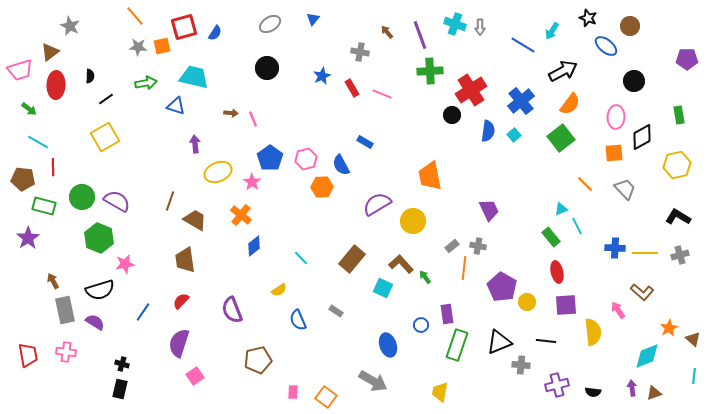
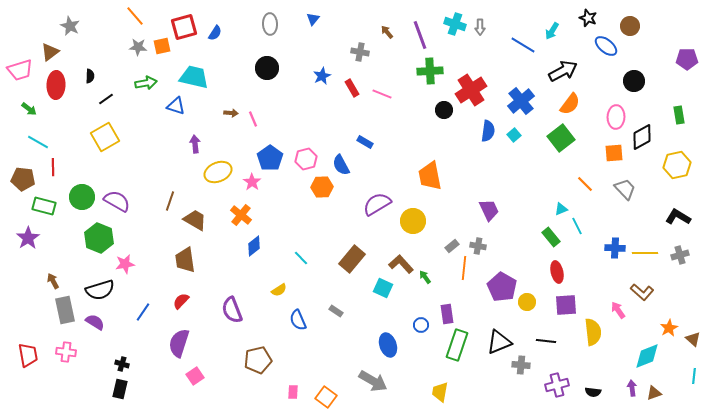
gray ellipse at (270, 24): rotated 60 degrees counterclockwise
black circle at (452, 115): moved 8 px left, 5 px up
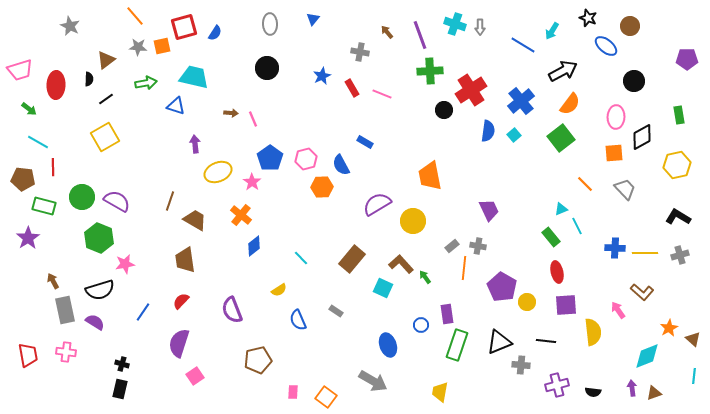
brown triangle at (50, 52): moved 56 px right, 8 px down
black semicircle at (90, 76): moved 1 px left, 3 px down
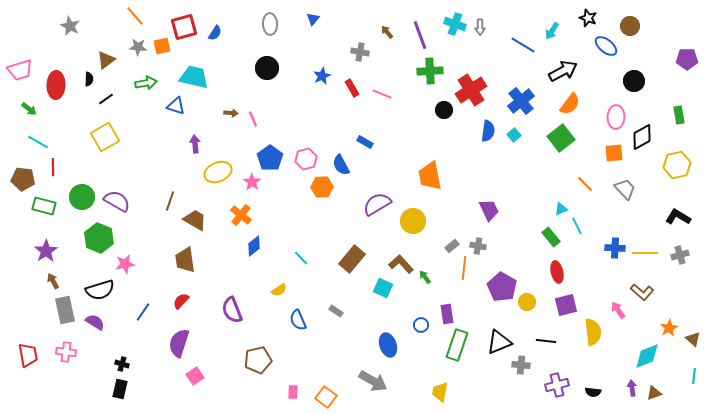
purple star at (28, 238): moved 18 px right, 13 px down
purple square at (566, 305): rotated 10 degrees counterclockwise
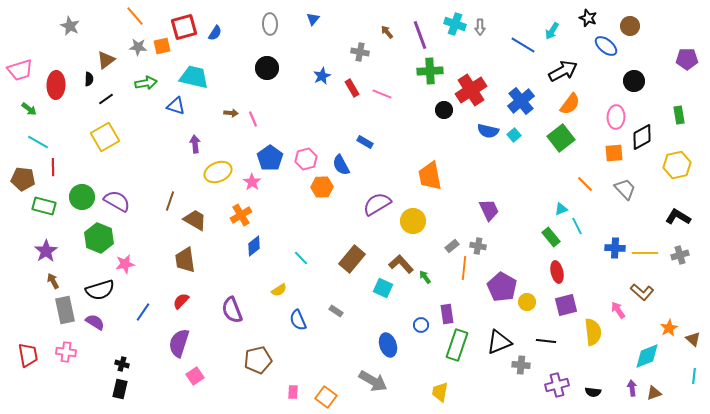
blue semicircle at (488, 131): rotated 95 degrees clockwise
orange cross at (241, 215): rotated 20 degrees clockwise
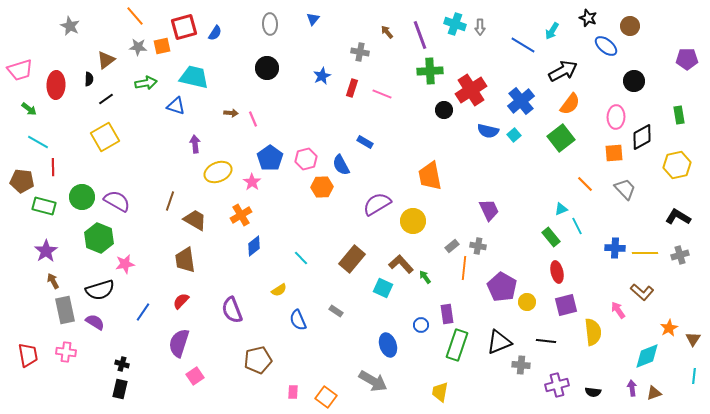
red rectangle at (352, 88): rotated 48 degrees clockwise
brown pentagon at (23, 179): moved 1 px left, 2 px down
brown triangle at (693, 339): rotated 21 degrees clockwise
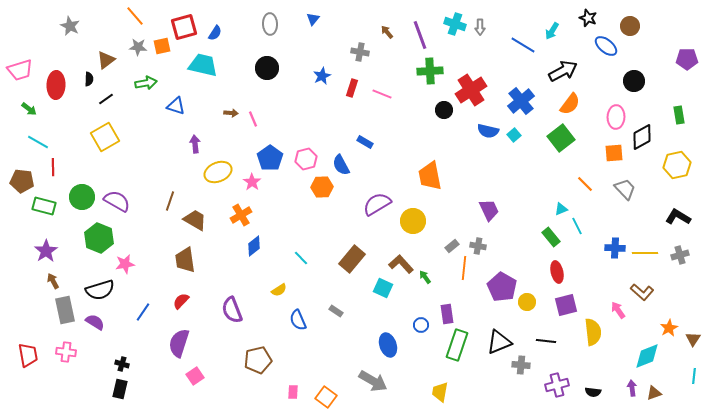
cyan trapezoid at (194, 77): moved 9 px right, 12 px up
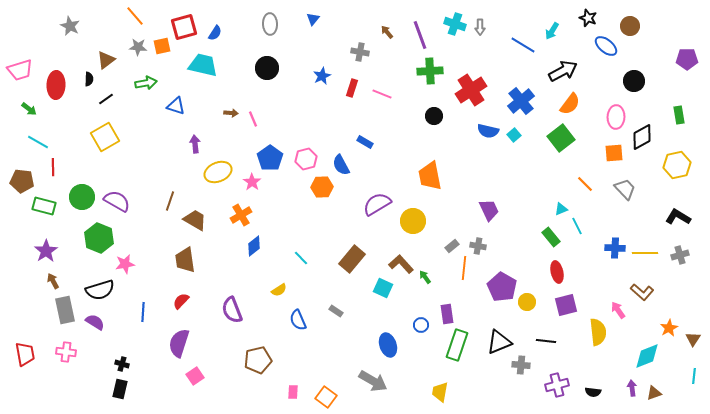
black circle at (444, 110): moved 10 px left, 6 px down
blue line at (143, 312): rotated 30 degrees counterclockwise
yellow semicircle at (593, 332): moved 5 px right
red trapezoid at (28, 355): moved 3 px left, 1 px up
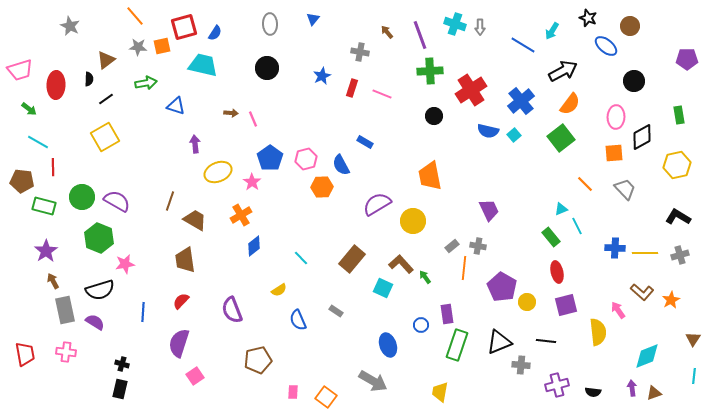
orange star at (669, 328): moved 2 px right, 28 px up
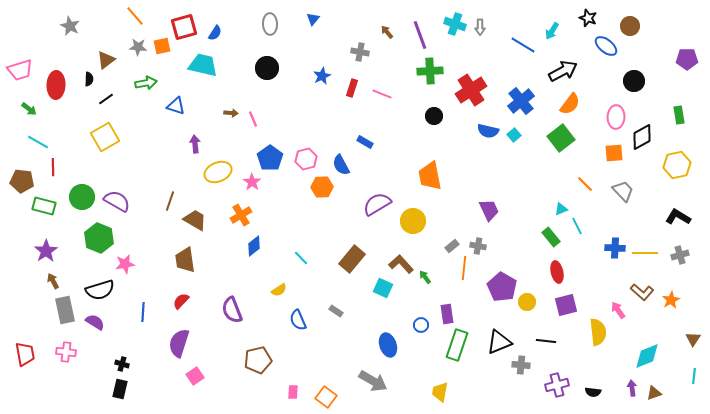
gray trapezoid at (625, 189): moved 2 px left, 2 px down
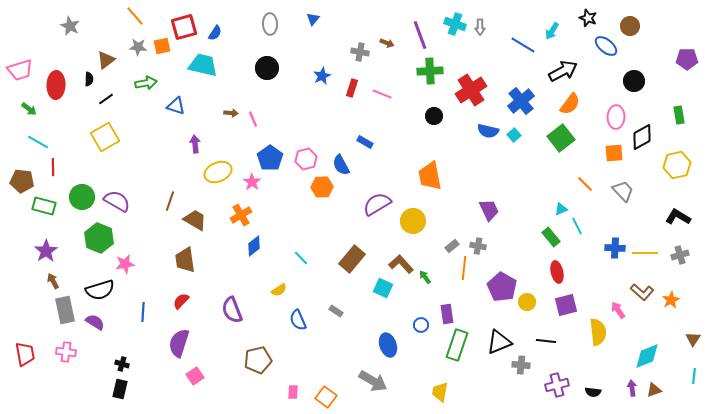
brown arrow at (387, 32): moved 11 px down; rotated 152 degrees clockwise
brown triangle at (654, 393): moved 3 px up
